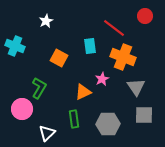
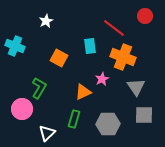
green rectangle: rotated 24 degrees clockwise
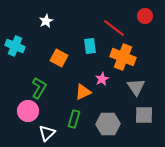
pink circle: moved 6 px right, 2 px down
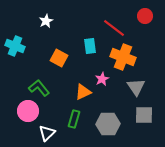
green L-shape: rotated 70 degrees counterclockwise
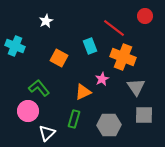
cyan rectangle: rotated 14 degrees counterclockwise
gray hexagon: moved 1 px right, 1 px down
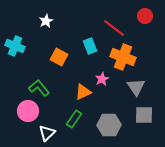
orange square: moved 1 px up
green rectangle: rotated 18 degrees clockwise
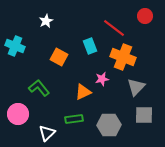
pink star: rotated 16 degrees clockwise
gray triangle: rotated 18 degrees clockwise
pink circle: moved 10 px left, 3 px down
green rectangle: rotated 48 degrees clockwise
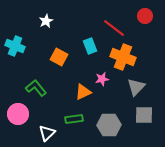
green L-shape: moved 3 px left
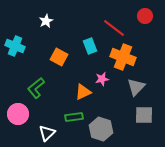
green L-shape: rotated 90 degrees counterclockwise
green rectangle: moved 2 px up
gray hexagon: moved 8 px left, 4 px down; rotated 20 degrees clockwise
